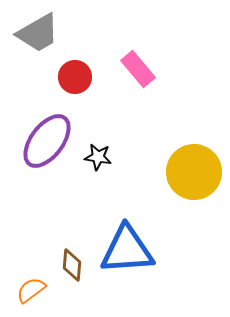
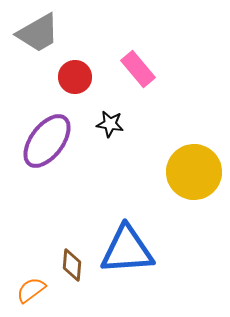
black star: moved 12 px right, 33 px up
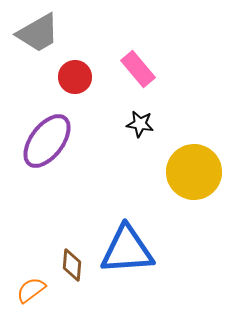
black star: moved 30 px right
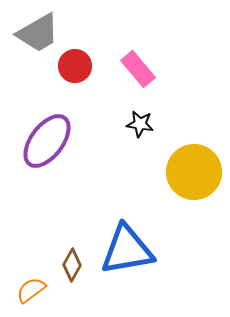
red circle: moved 11 px up
blue triangle: rotated 6 degrees counterclockwise
brown diamond: rotated 24 degrees clockwise
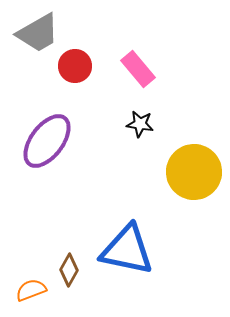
blue triangle: rotated 22 degrees clockwise
brown diamond: moved 3 px left, 5 px down
orange semicircle: rotated 16 degrees clockwise
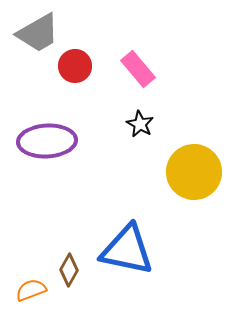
black star: rotated 20 degrees clockwise
purple ellipse: rotated 50 degrees clockwise
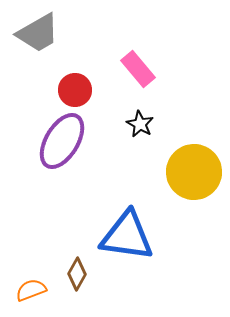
red circle: moved 24 px down
purple ellipse: moved 15 px right; rotated 56 degrees counterclockwise
blue triangle: moved 14 px up; rotated 4 degrees counterclockwise
brown diamond: moved 8 px right, 4 px down
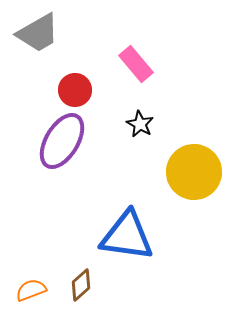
pink rectangle: moved 2 px left, 5 px up
brown diamond: moved 4 px right, 11 px down; rotated 20 degrees clockwise
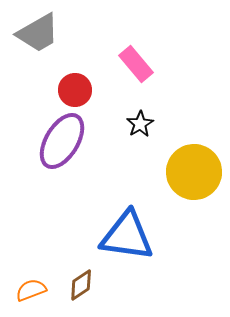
black star: rotated 12 degrees clockwise
brown diamond: rotated 8 degrees clockwise
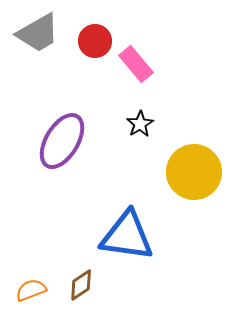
red circle: moved 20 px right, 49 px up
